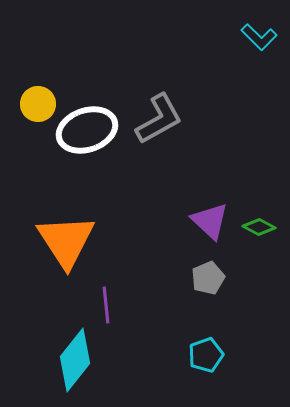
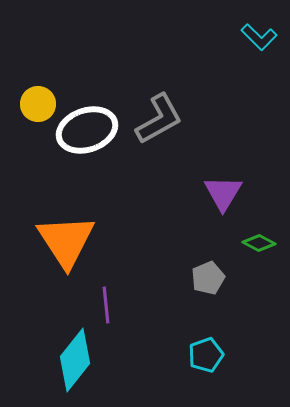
purple triangle: moved 13 px right, 28 px up; rotated 18 degrees clockwise
green diamond: moved 16 px down
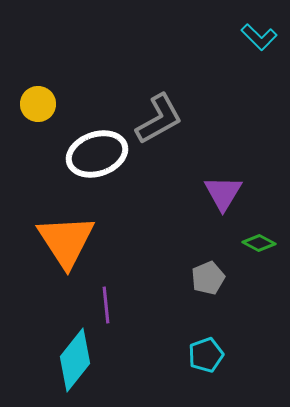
white ellipse: moved 10 px right, 24 px down
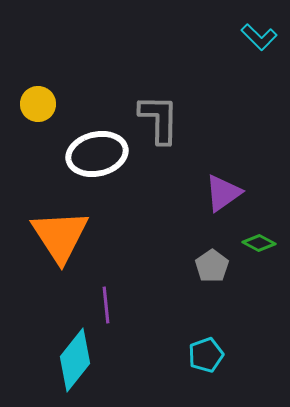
gray L-shape: rotated 60 degrees counterclockwise
white ellipse: rotated 6 degrees clockwise
purple triangle: rotated 24 degrees clockwise
orange triangle: moved 6 px left, 5 px up
gray pentagon: moved 4 px right, 12 px up; rotated 12 degrees counterclockwise
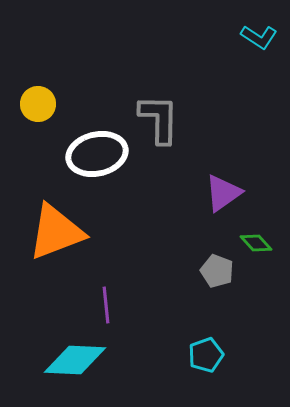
cyan L-shape: rotated 12 degrees counterclockwise
orange triangle: moved 4 px left, 4 px up; rotated 42 degrees clockwise
green diamond: moved 3 px left; rotated 20 degrees clockwise
gray pentagon: moved 5 px right, 5 px down; rotated 16 degrees counterclockwise
cyan diamond: rotated 54 degrees clockwise
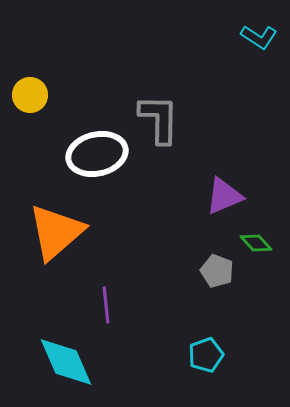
yellow circle: moved 8 px left, 9 px up
purple triangle: moved 1 px right, 3 px down; rotated 12 degrees clockwise
orange triangle: rotated 20 degrees counterclockwise
cyan diamond: moved 9 px left, 2 px down; rotated 64 degrees clockwise
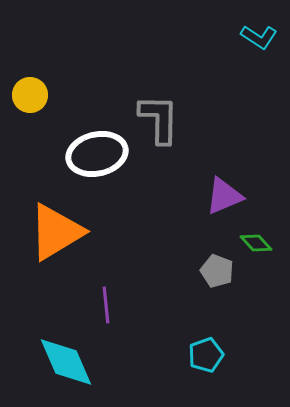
orange triangle: rotated 10 degrees clockwise
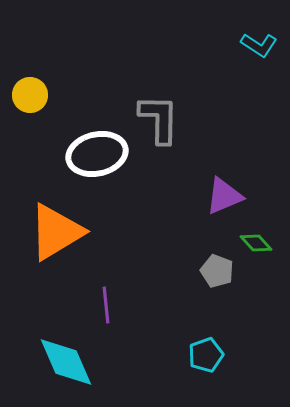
cyan L-shape: moved 8 px down
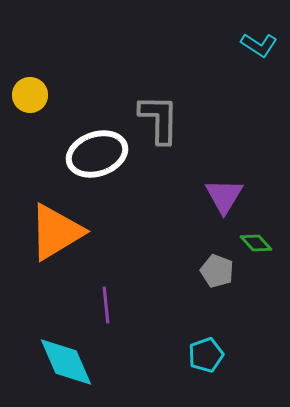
white ellipse: rotated 6 degrees counterclockwise
purple triangle: rotated 36 degrees counterclockwise
